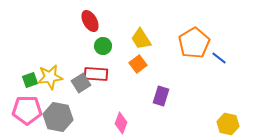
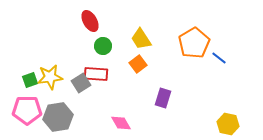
purple rectangle: moved 2 px right, 2 px down
gray hexagon: rotated 20 degrees counterclockwise
pink diamond: rotated 50 degrees counterclockwise
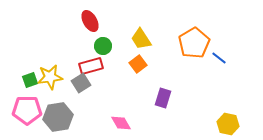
red rectangle: moved 5 px left, 8 px up; rotated 20 degrees counterclockwise
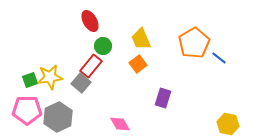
yellow trapezoid: rotated 10 degrees clockwise
red rectangle: rotated 35 degrees counterclockwise
gray square: rotated 18 degrees counterclockwise
gray hexagon: rotated 16 degrees counterclockwise
pink diamond: moved 1 px left, 1 px down
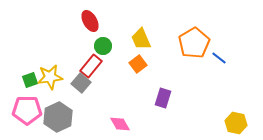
yellow hexagon: moved 8 px right, 1 px up
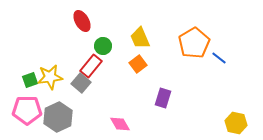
red ellipse: moved 8 px left
yellow trapezoid: moved 1 px left, 1 px up
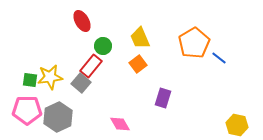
green square: rotated 28 degrees clockwise
yellow hexagon: moved 1 px right, 2 px down
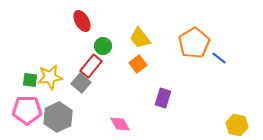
yellow trapezoid: rotated 15 degrees counterclockwise
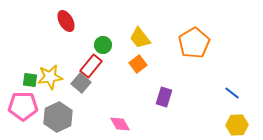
red ellipse: moved 16 px left
green circle: moved 1 px up
blue line: moved 13 px right, 35 px down
purple rectangle: moved 1 px right, 1 px up
pink pentagon: moved 4 px left, 4 px up
yellow hexagon: rotated 15 degrees counterclockwise
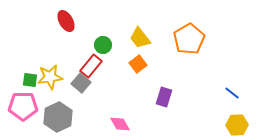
orange pentagon: moved 5 px left, 4 px up
